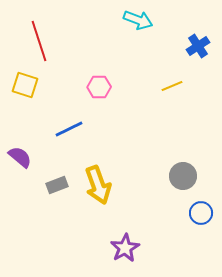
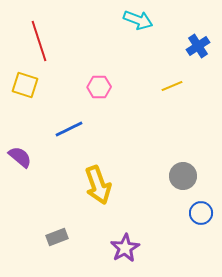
gray rectangle: moved 52 px down
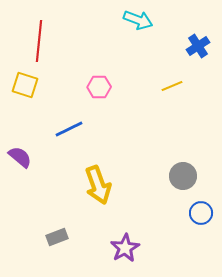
red line: rotated 24 degrees clockwise
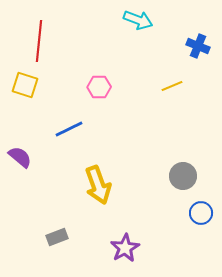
blue cross: rotated 35 degrees counterclockwise
